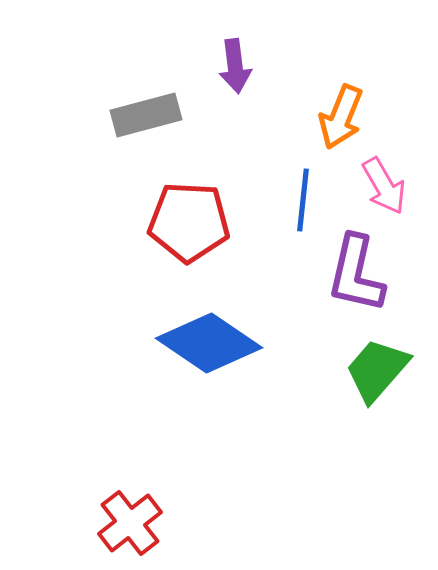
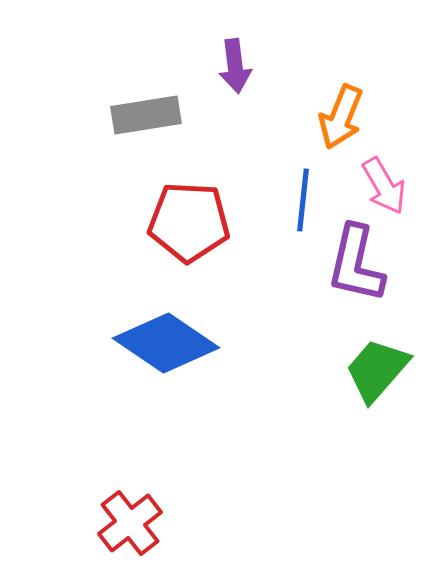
gray rectangle: rotated 6 degrees clockwise
purple L-shape: moved 10 px up
blue diamond: moved 43 px left
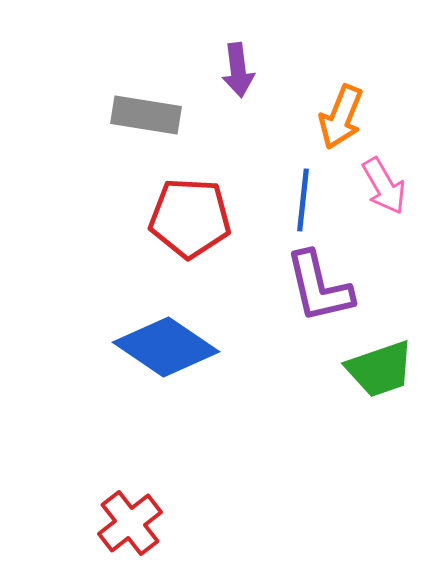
purple arrow: moved 3 px right, 4 px down
gray rectangle: rotated 18 degrees clockwise
red pentagon: moved 1 px right, 4 px up
purple L-shape: moved 37 px left, 23 px down; rotated 26 degrees counterclockwise
blue diamond: moved 4 px down
green trapezoid: moved 3 px right, 1 px up; rotated 150 degrees counterclockwise
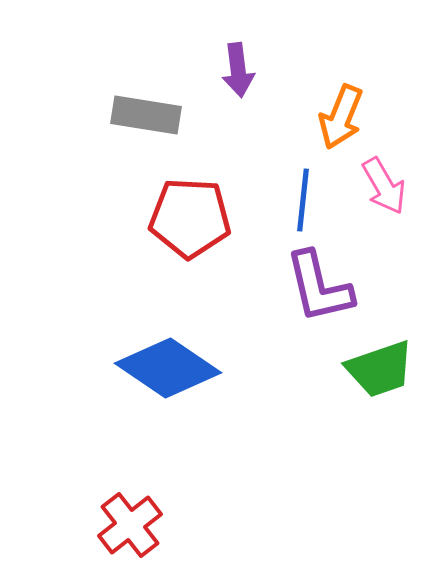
blue diamond: moved 2 px right, 21 px down
red cross: moved 2 px down
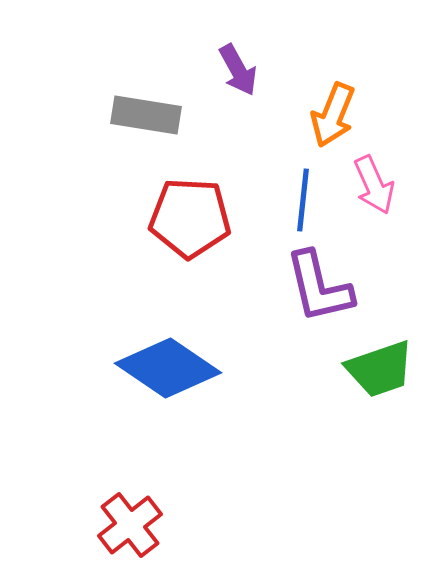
purple arrow: rotated 22 degrees counterclockwise
orange arrow: moved 8 px left, 2 px up
pink arrow: moved 10 px left, 1 px up; rotated 6 degrees clockwise
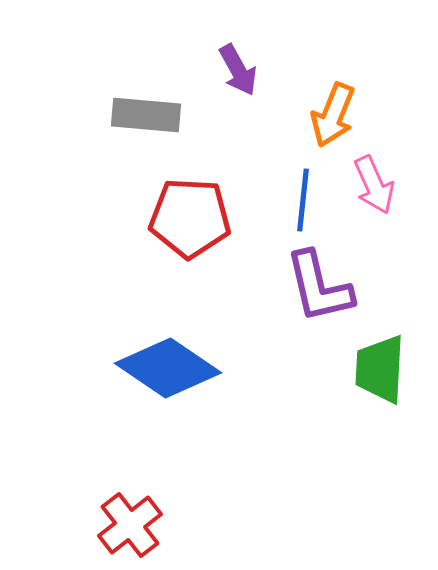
gray rectangle: rotated 4 degrees counterclockwise
green trapezoid: rotated 112 degrees clockwise
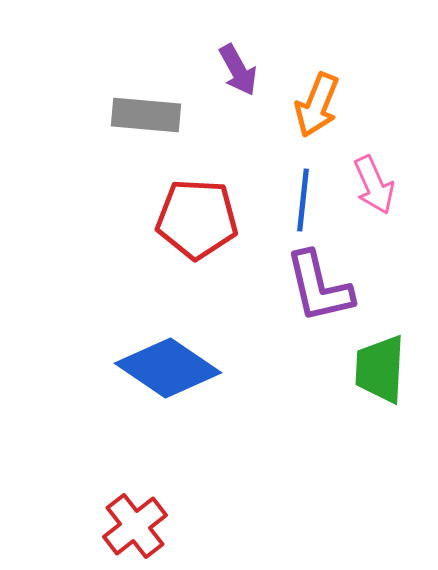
orange arrow: moved 16 px left, 10 px up
red pentagon: moved 7 px right, 1 px down
red cross: moved 5 px right, 1 px down
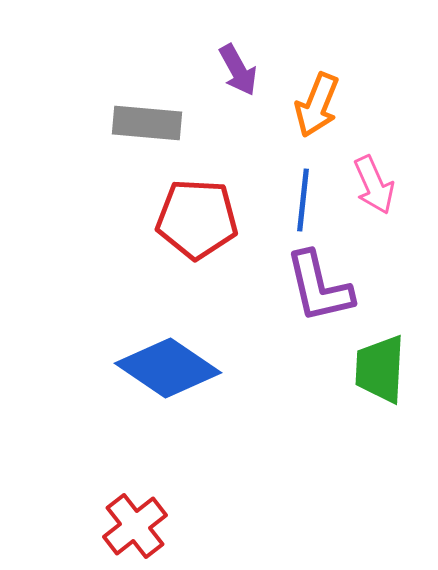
gray rectangle: moved 1 px right, 8 px down
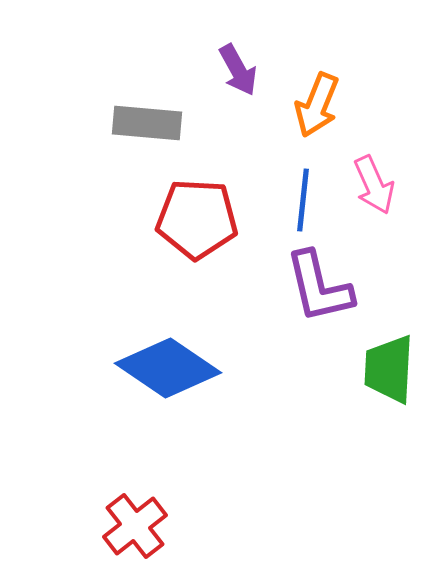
green trapezoid: moved 9 px right
